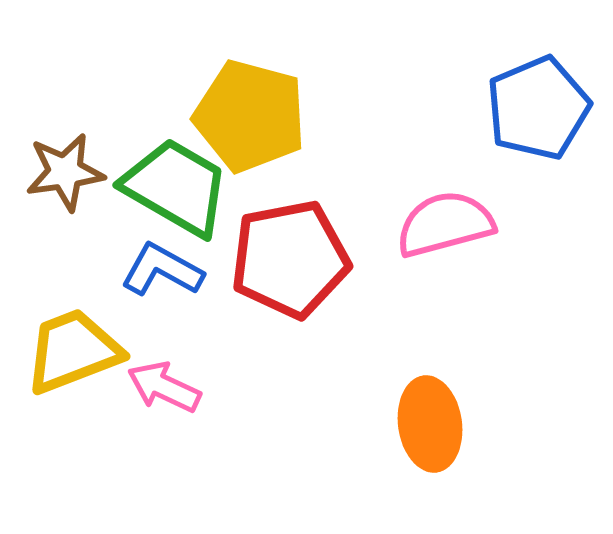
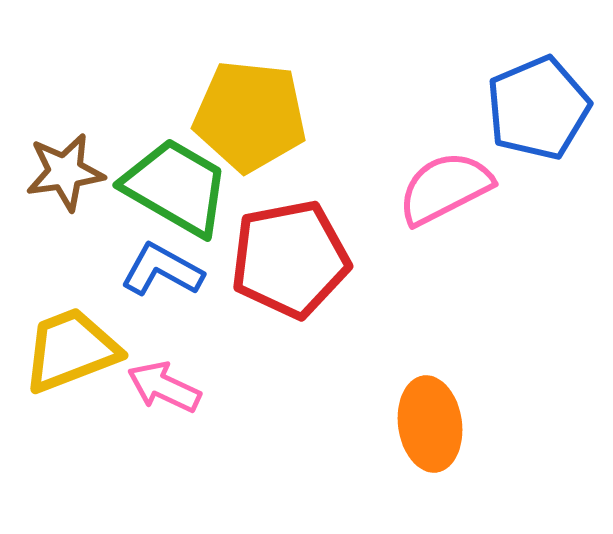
yellow pentagon: rotated 9 degrees counterclockwise
pink semicircle: moved 36 px up; rotated 12 degrees counterclockwise
yellow trapezoid: moved 2 px left, 1 px up
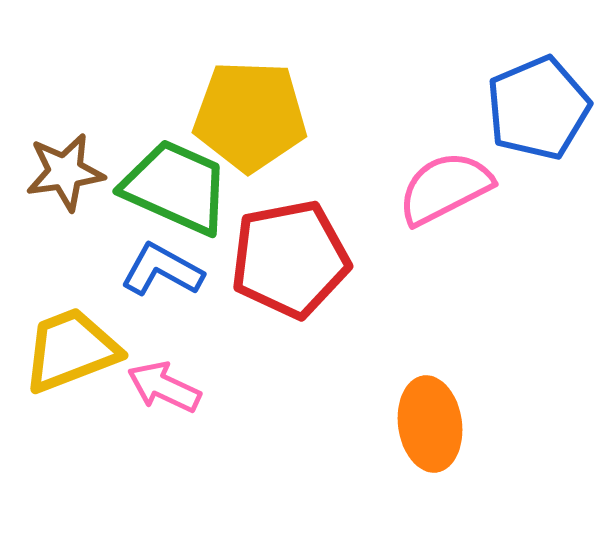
yellow pentagon: rotated 4 degrees counterclockwise
green trapezoid: rotated 6 degrees counterclockwise
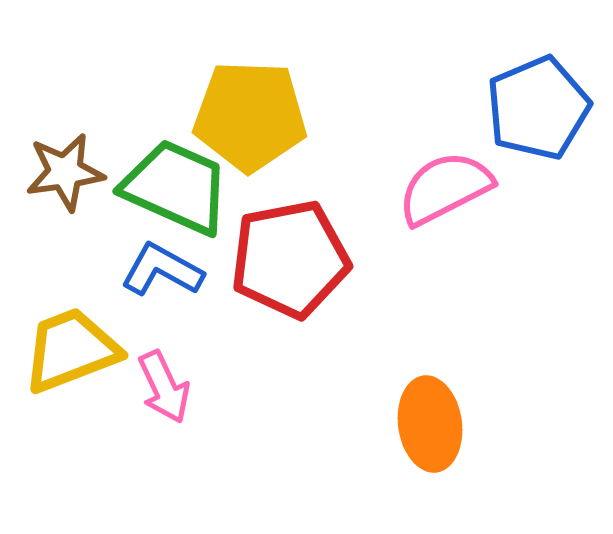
pink arrow: rotated 140 degrees counterclockwise
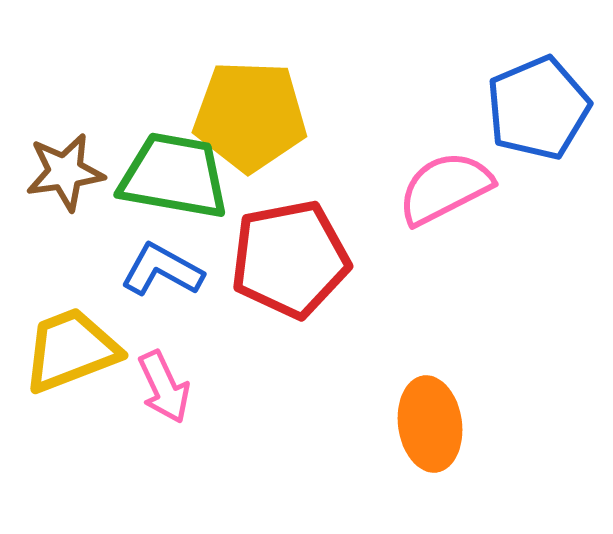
green trapezoid: moved 2 px left, 11 px up; rotated 14 degrees counterclockwise
